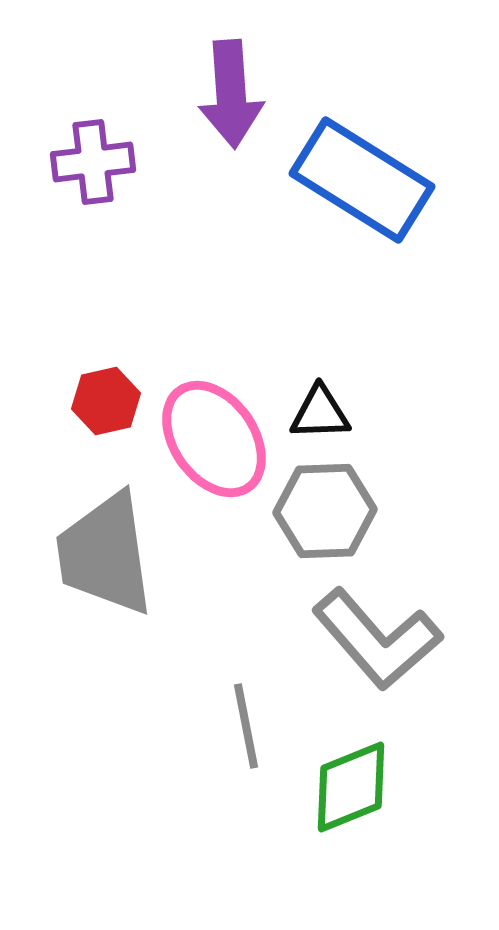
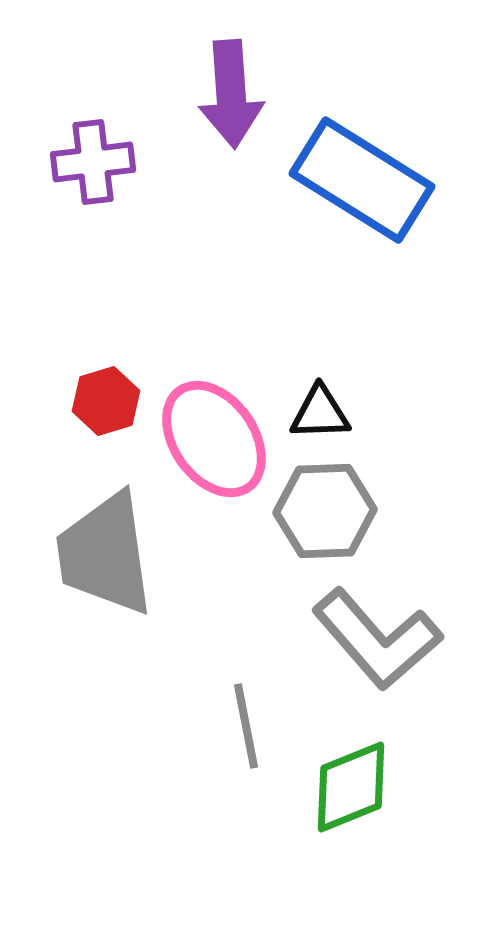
red hexagon: rotated 4 degrees counterclockwise
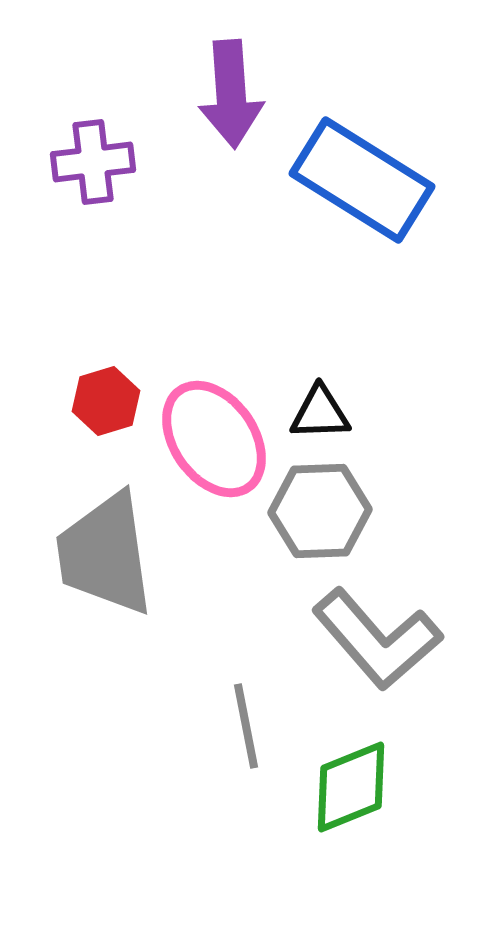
gray hexagon: moved 5 px left
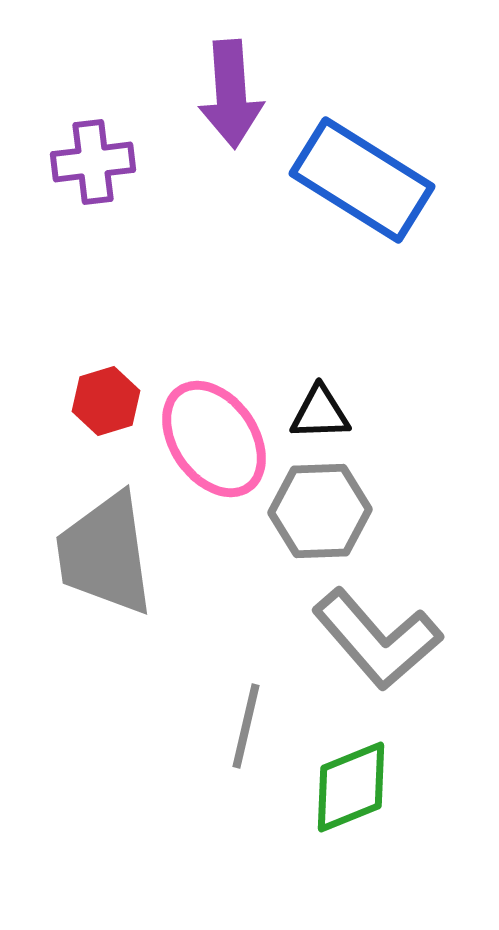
gray line: rotated 24 degrees clockwise
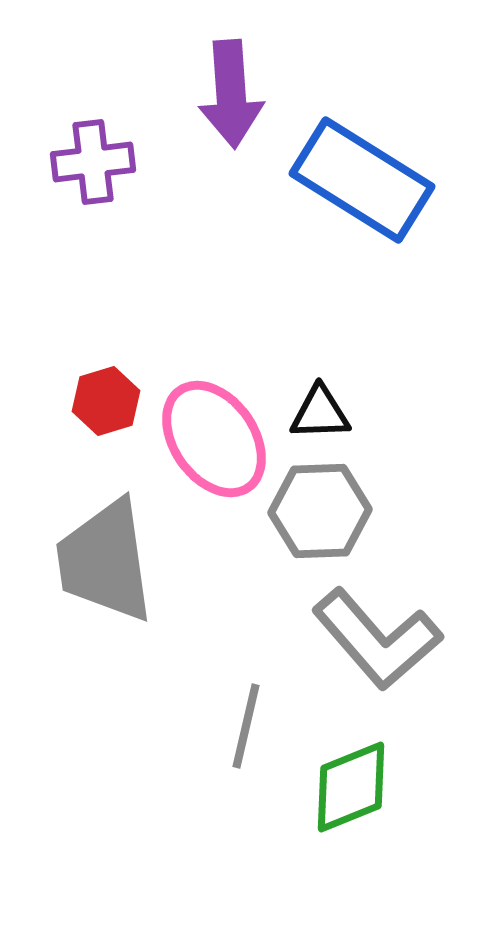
gray trapezoid: moved 7 px down
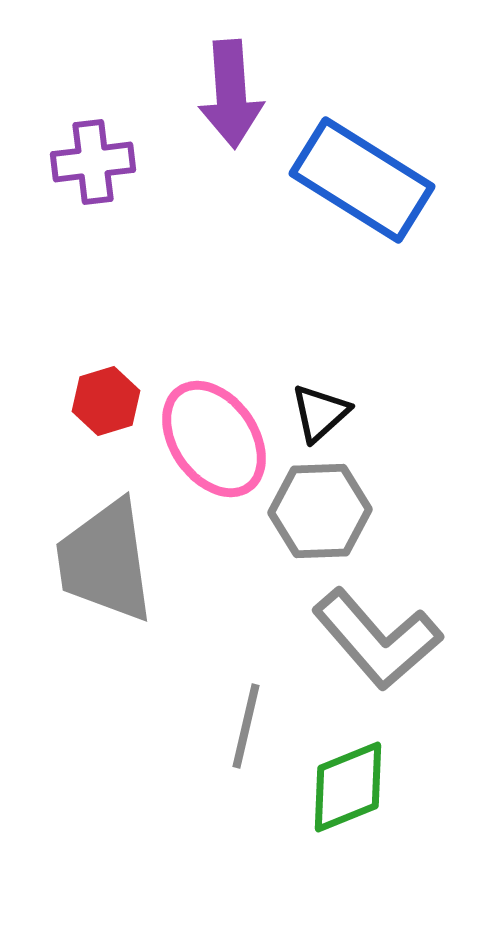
black triangle: rotated 40 degrees counterclockwise
green diamond: moved 3 px left
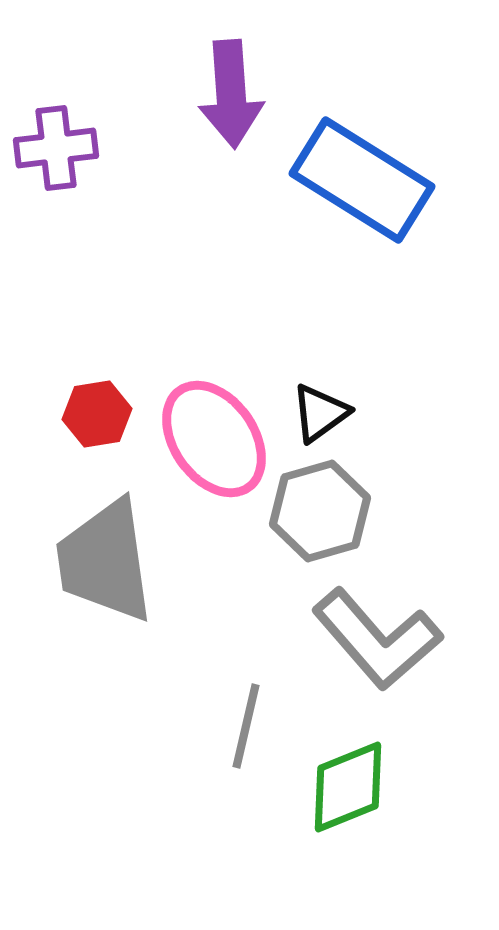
purple cross: moved 37 px left, 14 px up
red hexagon: moved 9 px left, 13 px down; rotated 8 degrees clockwise
black triangle: rotated 6 degrees clockwise
gray hexagon: rotated 14 degrees counterclockwise
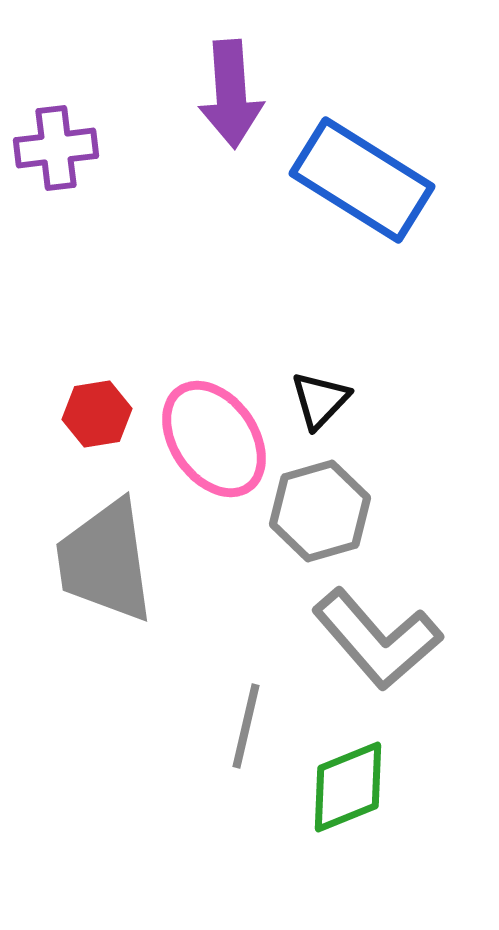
black triangle: moved 13 px up; rotated 10 degrees counterclockwise
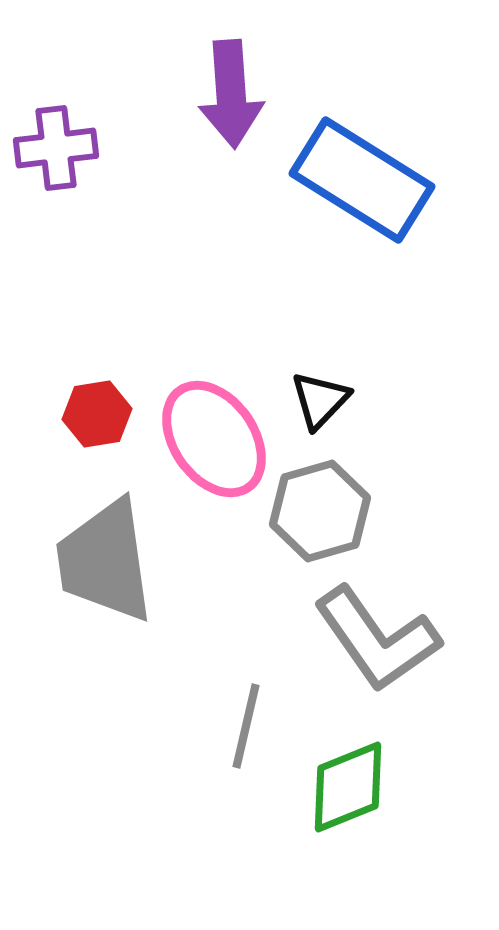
gray L-shape: rotated 6 degrees clockwise
